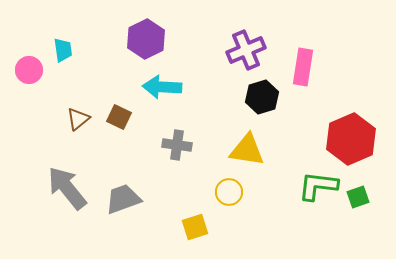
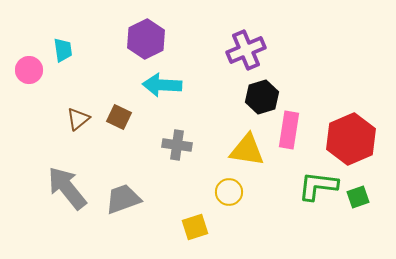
pink rectangle: moved 14 px left, 63 px down
cyan arrow: moved 2 px up
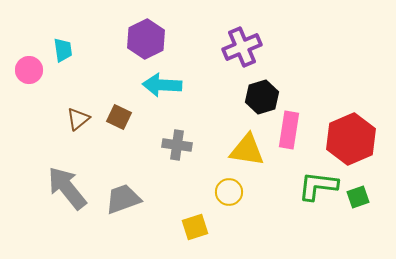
purple cross: moved 4 px left, 3 px up
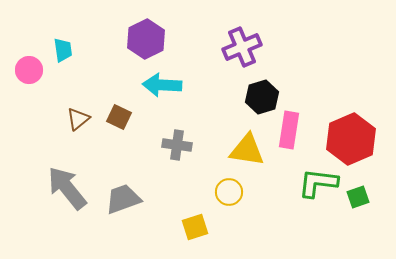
green L-shape: moved 3 px up
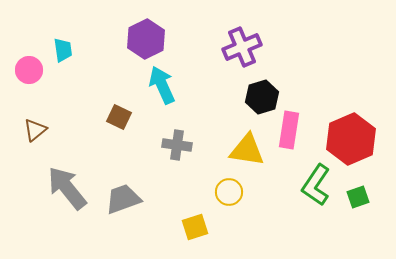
cyan arrow: rotated 63 degrees clockwise
brown triangle: moved 43 px left, 11 px down
green L-shape: moved 2 px left, 2 px down; rotated 63 degrees counterclockwise
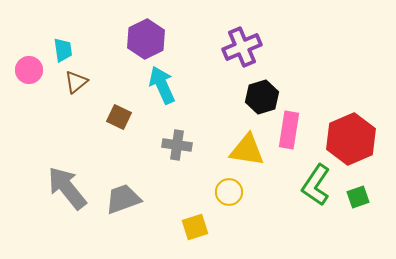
brown triangle: moved 41 px right, 48 px up
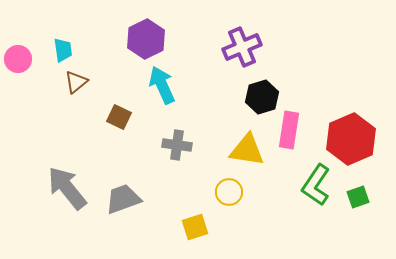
pink circle: moved 11 px left, 11 px up
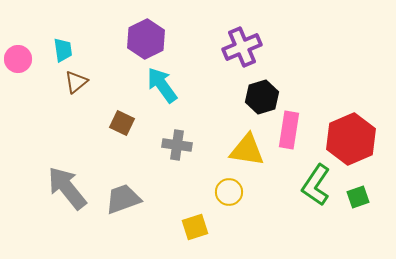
cyan arrow: rotated 12 degrees counterclockwise
brown square: moved 3 px right, 6 px down
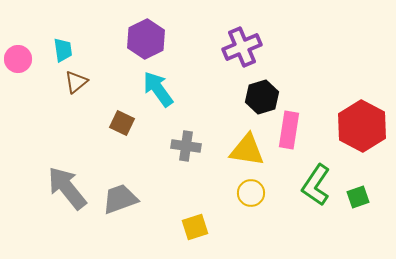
cyan arrow: moved 4 px left, 4 px down
red hexagon: moved 11 px right, 13 px up; rotated 9 degrees counterclockwise
gray cross: moved 9 px right, 1 px down
yellow circle: moved 22 px right, 1 px down
gray trapezoid: moved 3 px left
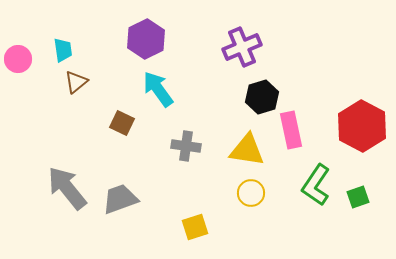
pink rectangle: moved 2 px right; rotated 21 degrees counterclockwise
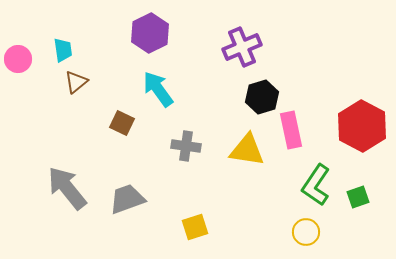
purple hexagon: moved 4 px right, 6 px up
yellow circle: moved 55 px right, 39 px down
gray trapezoid: moved 7 px right
